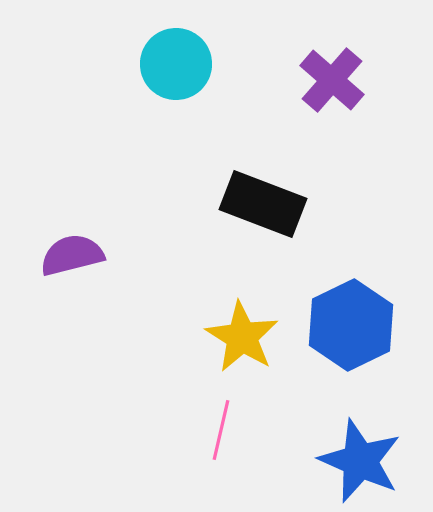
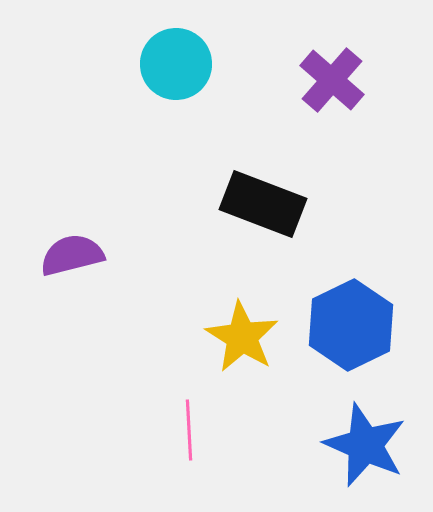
pink line: moved 32 px left; rotated 16 degrees counterclockwise
blue star: moved 5 px right, 16 px up
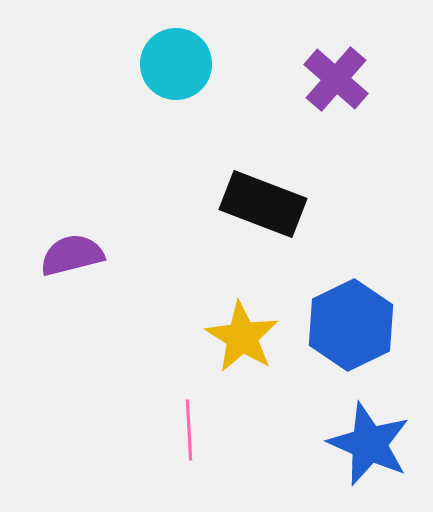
purple cross: moved 4 px right, 1 px up
blue star: moved 4 px right, 1 px up
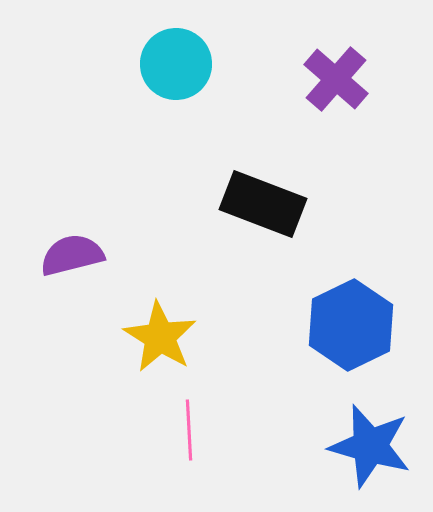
yellow star: moved 82 px left
blue star: moved 1 px right, 2 px down; rotated 8 degrees counterclockwise
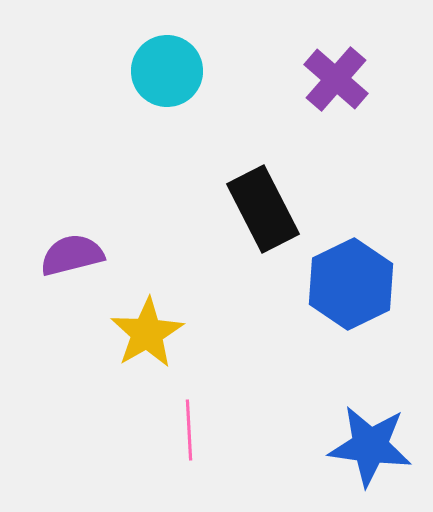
cyan circle: moved 9 px left, 7 px down
black rectangle: moved 5 px down; rotated 42 degrees clockwise
blue hexagon: moved 41 px up
yellow star: moved 13 px left, 4 px up; rotated 10 degrees clockwise
blue star: rotated 8 degrees counterclockwise
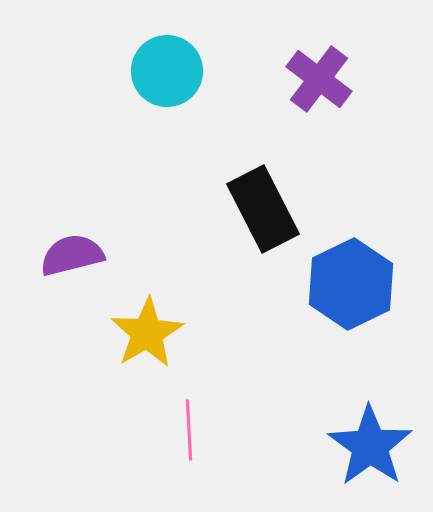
purple cross: moved 17 px left; rotated 4 degrees counterclockwise
blue star: rotated 28 degrees clockwise
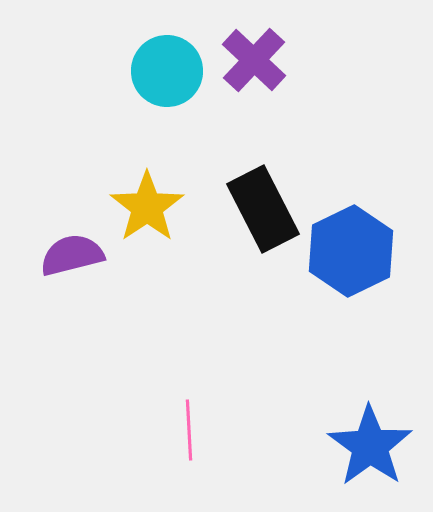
purple cross: moved 65 px left, 19 px up; rotated 6 degrees clockwise
blue hexagon: moved 33 px up
yellow star: moved 126 px up; rotated 4 degrees counterclockwise
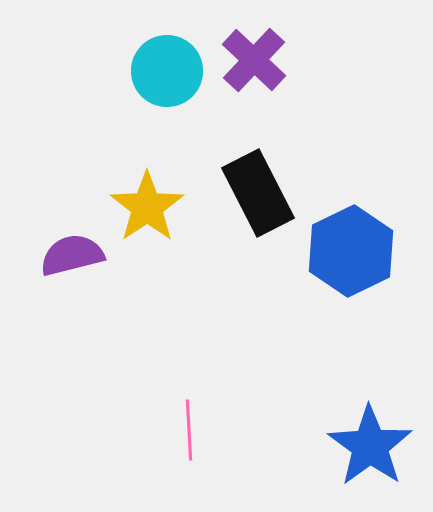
black rectangle: moved 5 px left, 16 px up
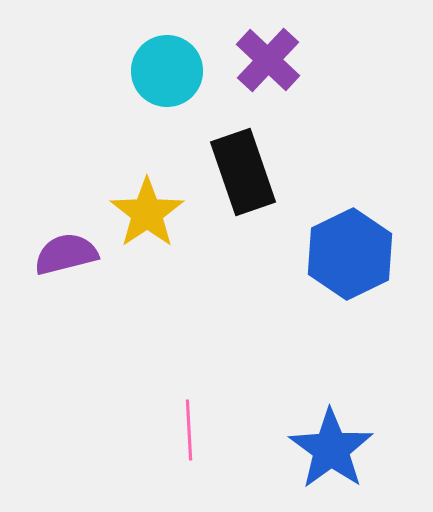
purple cross: moved 14 px right
black rectangle: moved 15 px left, 21 px up; rotated 8 degrees clockwise
yellow star: moved 6 px down
blue hexagon: moved 1 px left, 3 px down
purple semicircle: moved 6 px left, 1 px up
blue star: moved 39 px left, 3 px down
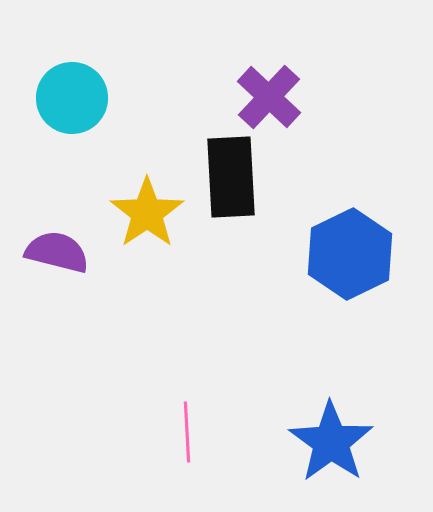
purple cross: moved 1 px right, 37 px down
cyan circle: moved 95 px left, 27 px down
black rectangle: moved 12 px left, 5 px down; rotated 16 degrees clockwise
purple semicircle: moved 9 px left, 2 px up; rotated 28 degrees clockwise
pink line: moved 2 px left, 2 px down
blue star: moved 7 px up
